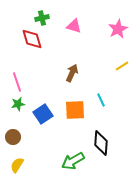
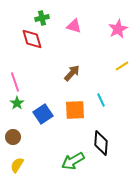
brown arrow: rotated 18 degrees clockwise
pink line: moved 2 px left
green star: moved 1 px left, 1 px up; rotated 24 degrees counterclockwise
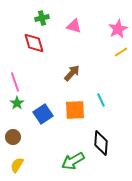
red diamond: moved 2 px right, 4 px down
yellow line: moved 1 px left, 14 px up
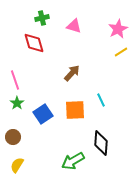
pink line: moved 2 px up
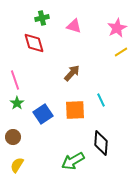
pink star: moved 1 px left, 1 px up
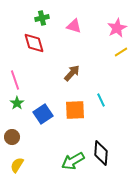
brown circle: moved 1 px left
black diamond: moved 10 px down
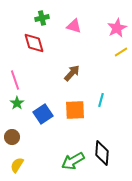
cyan line: rotated 40 degrees clockwise
black diamond: moved 1 px right
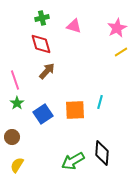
red diamond: moved 7 px right, 1 px down
brown arrow: moved 25 px left, 2 px up
cyan line: moved 1 px left, 2 px down
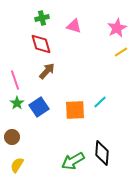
cyan line: rotated 32 degrees clockwise
blue square: moved 4 px left, 7 px up
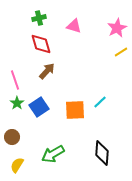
green cross: moved 3 px left
green arrow: moved 20 px left, 7 px up
